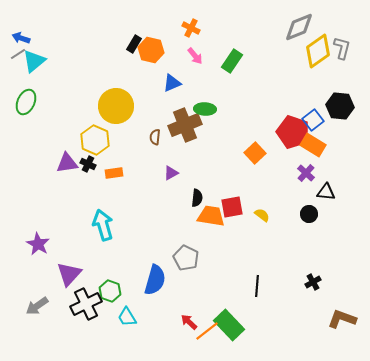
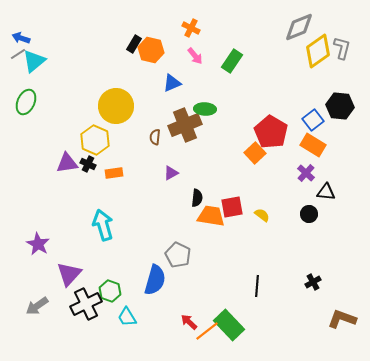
red pentagon at (293, 132): moved 22 px left; rotated 12 degrees clockwise
gray pentagon at (186, 258): moved 8 px left, 3 px up
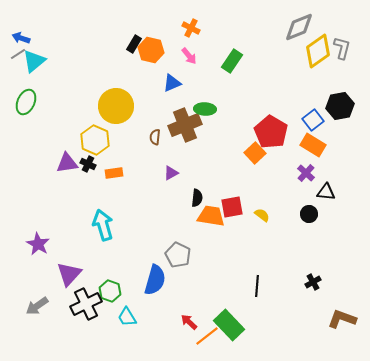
pink arrow at (195, 56): moved 6 px left
black hexagon at (340, 106): rotated 16 degrees counterclockwise
orange line at (207, 331): moved 5 px down
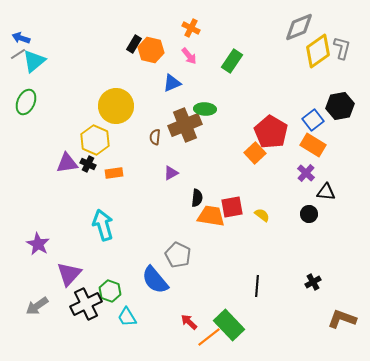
blue semicircle at (155, 280): rotated 124 degrees clockwise
orange line at (207, 336): moved 2 px right, 1 px down
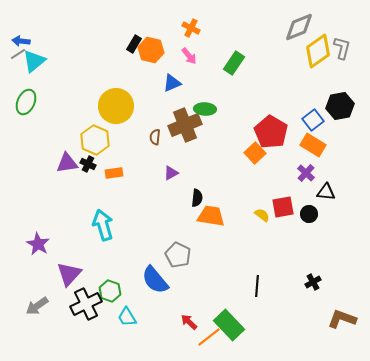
blue arrow at (21, 38): moved 3 px down; rotated 12 degrees counterclockwise
green rectangle at (232, 61): moved 2 px right, 2 px down
red square at (232, 207): moved 51 px right
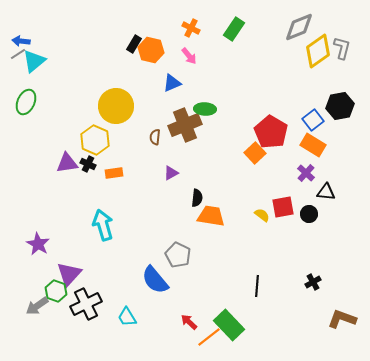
green rectangle at (234, 63): moved 34 px up
green hexagon at (110, 291): moved 54 px left
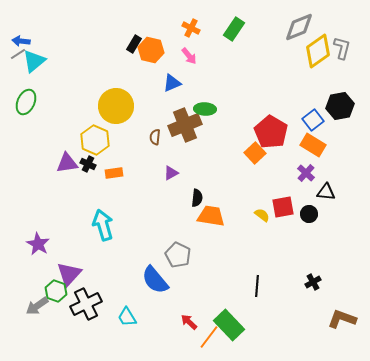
orange line at (209, 337): rotated 15 degrees counterclockwise
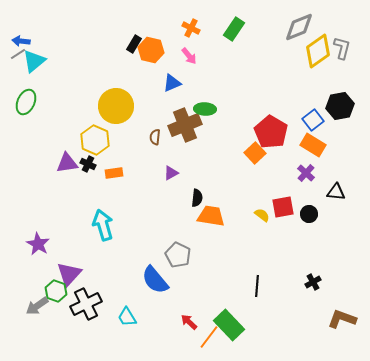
black triangle at (326, 192): moved 10 px right
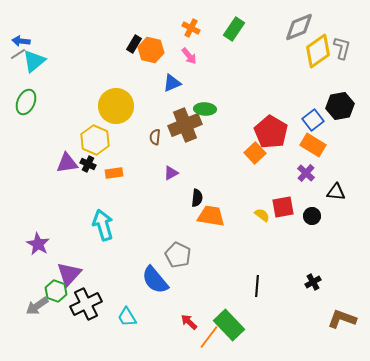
black circle at (309, 214): moved 3 px right, 2 px down
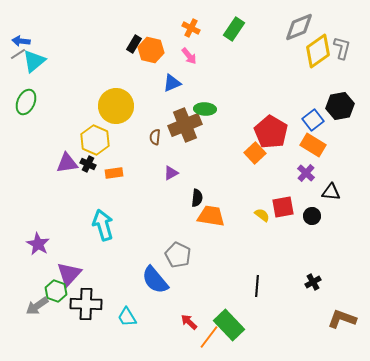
black triangle at (336, 192): moved 5 px left
black cross at (86, 304): rotated 28 degrees clockwise
